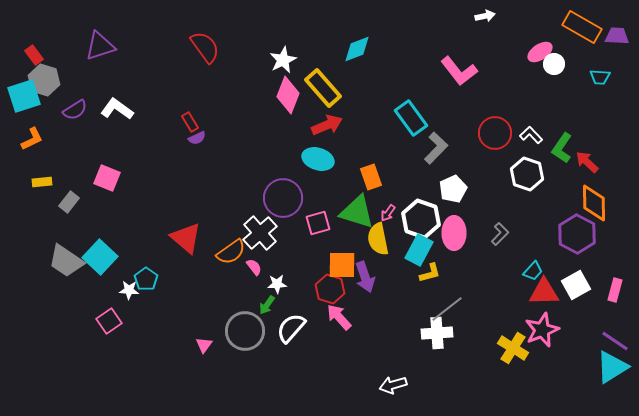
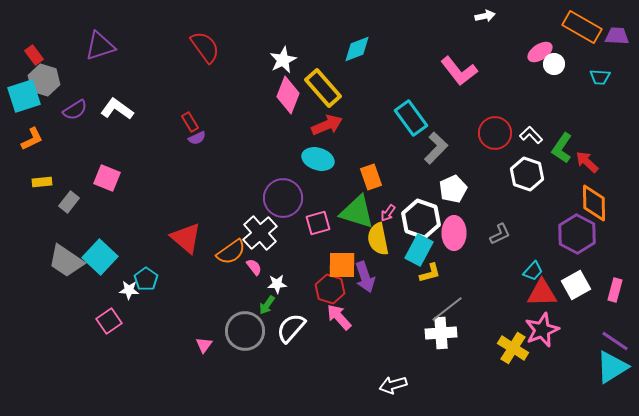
gray L-shape at (500, 234): rotated 20 degrees clockwise
red triangle at (544, 292): moved 2 px left, 1 px down
white cross at (437, 333): moved 4 px right
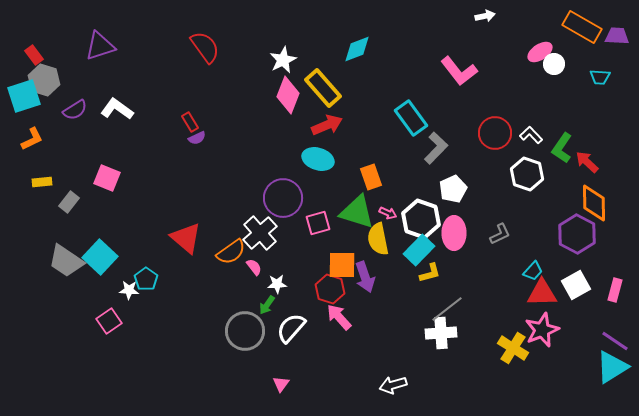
pink arrow at (388, 213): rotated 102 degrees counterclockwise
cyan rectangle at (419, 250): rotated 16 degrees clockwise
pink triangle at (204, 345): moved 77 px right, 39 px down
